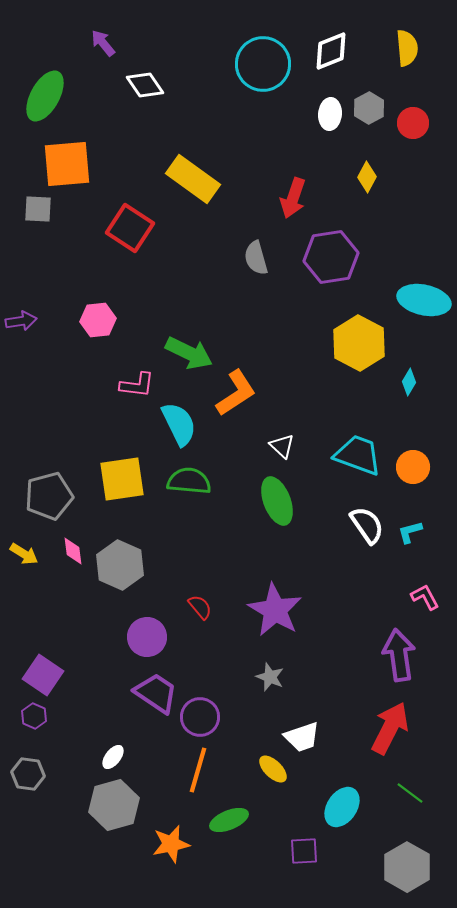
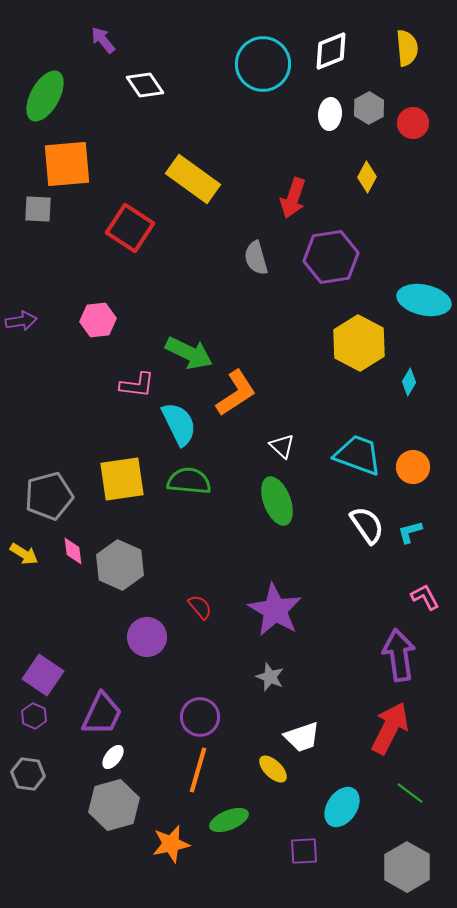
purple arrow at (103, 43): moved 3 px up
purple trapezoid at (156, 693): moved 54 px left, 21 px down; rotated 81 degrees clockwise
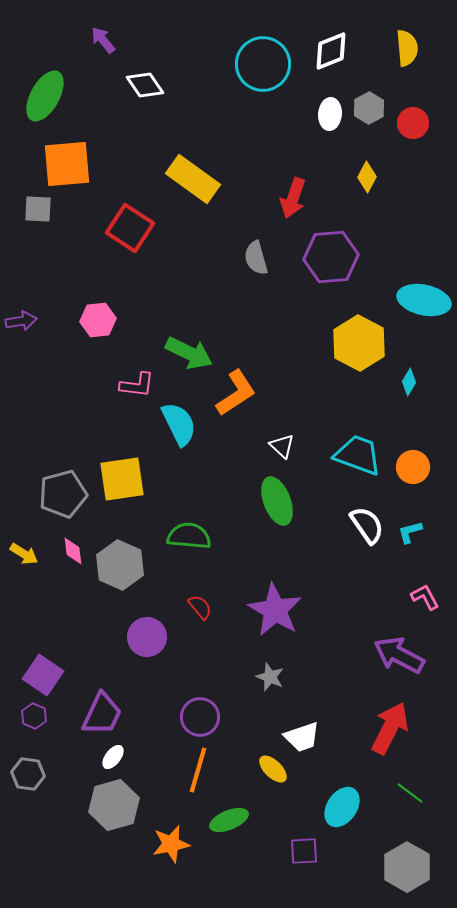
purple hexagon at (331, 257): rotated 4 degrees clockwise
green semicircle at (189, 481): moved 55 px down
gray pentagon at (49, 496): moved 14 px right, 2 px up
purple arrow at (399, 655): rotated 54 degrees counterclockwise
